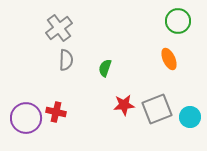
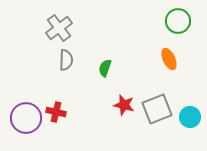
red star: rotated 20 degrees clockwise
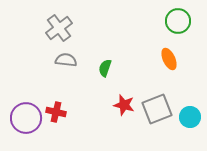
gray semicircle: rotated 85 degrees counterclockwise
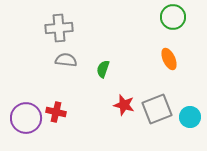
green circle: moved 5 px left, 4 px up
gray cross: rotated 32 degrees clockwise
green semicircle: moved 2 px left, 1 px down
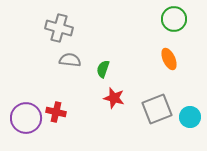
green circle: moved 1 px right, 2 px down
gray cross: rotated 20 degrees clockwise
gray semicircle: moved 4 px right
red star: moved 10 px left, 7 px up
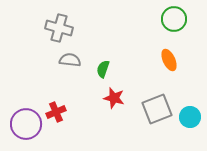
orange ellipse: moved 1 px down
red cross: rotated 36 degrees counterclockwise
purple circle: moved 6 px down
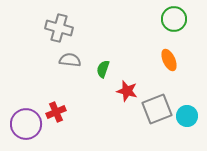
red star: moved 13 px right, 7 px up
cyan circle: moved 3 px left, 1 px up
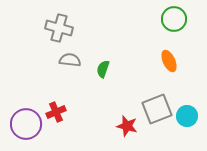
orange ellipse: moved 1 px down
red star: moved 35 px down
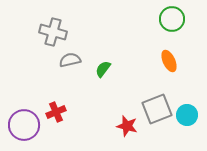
green circle: moved 2 px left
gray cross: moved 6 px left, 4 px down
gray semicircle: rotated 20 degrees counterclockwise
green semicircle: rotated 18 degrees clockwise
cyan circle: moved 1 px up
purple circle: moved 2 px left, 1 px down
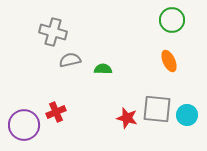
green circle: moved 1 px down
green semicircle: rotated 54 degrees clockwise
gray square: rotated 28 degrees clockwise
red star: moved 8 px up
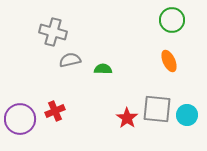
red cross: moved 1 px left, 1 px up
red star: rotated 20 degrees clockwise
purple circle: moved 4 px left, 6 px up
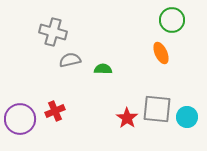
orange ellipse: moved 8 px left, 8 px up
cyan circle: moved 2 px down
